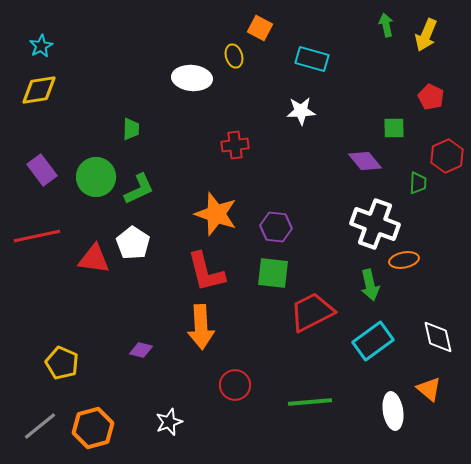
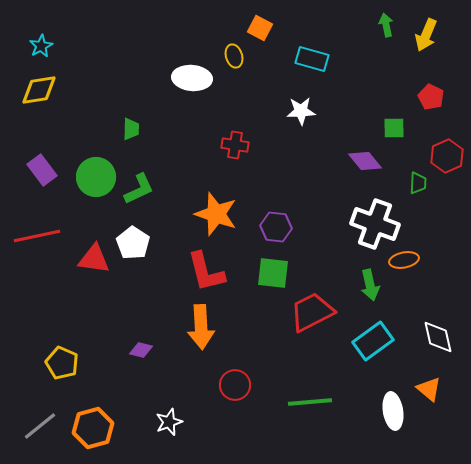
red cross at (235, 145): rotated 16 degrees clockwise
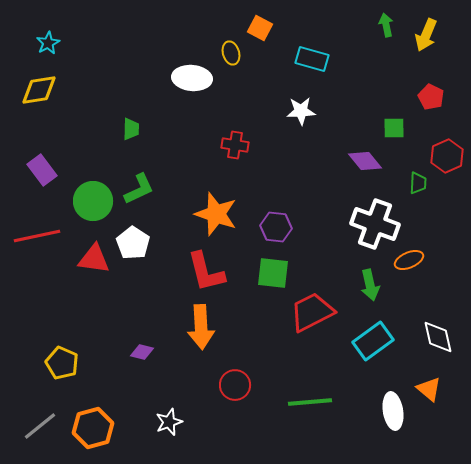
cyan star at (41, 46): moved 7 px right, 3 px up
yellow ellipse at (234, 56): moved 3 px left, 3 px up
green circle at (96, 177): moved 3 px left, 24 px down
orange ellipse at (404, 260): moved 5 px right; rotated 12 degrees counterclockwise
purple diamond at (141, 350): moved 1 px right, 2 px down
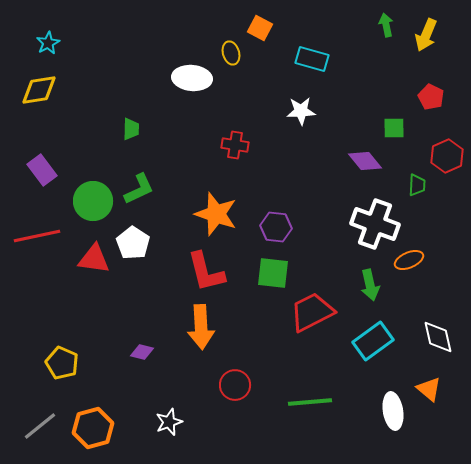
green trapezoid at (418, 183): moved 1 px left, 2 px down
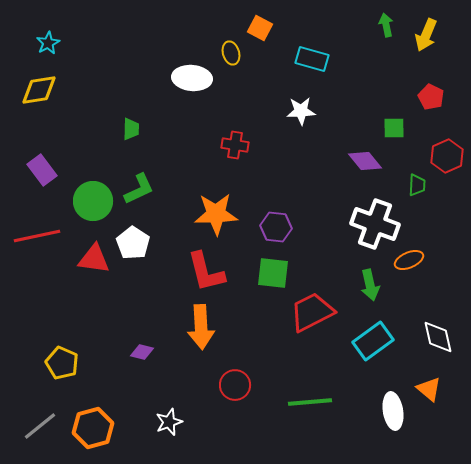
orange star at (216, 214): rotated 21 degrees counterclockwise
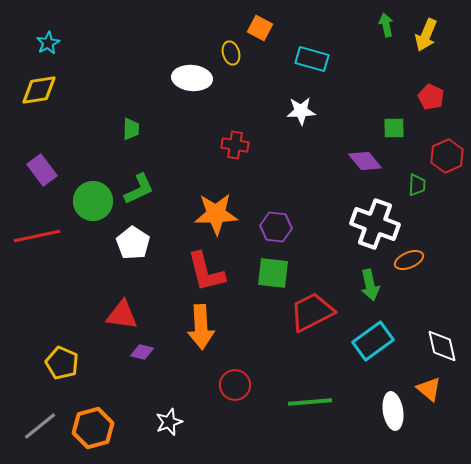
red triangle at (94, 259): moved 28 px right, 56 px down
white diamond at (438, 337): moved 4 px right, 9 px down
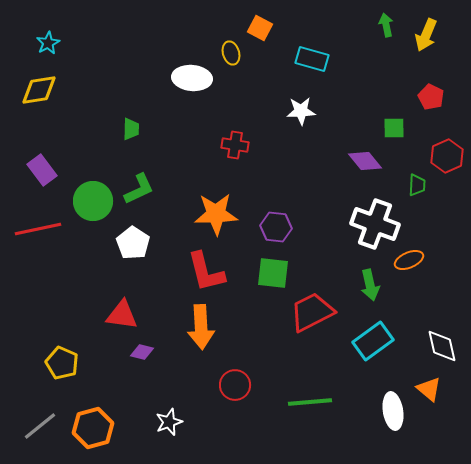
red line at (37, 236): moved 1 px right, 7 px up
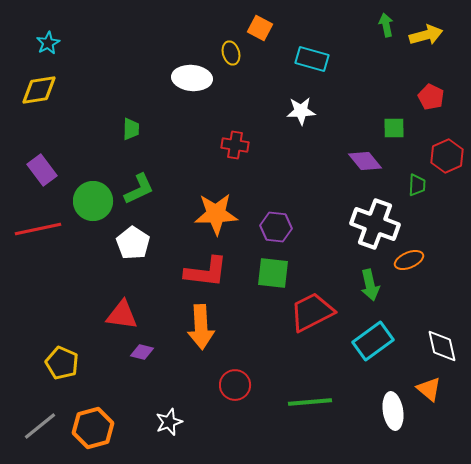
yellow arrow at (426, 35): rotated 128 degrees counterclockwise
red L-shape at (206, 272): rotated 69 degrees counterclockwise
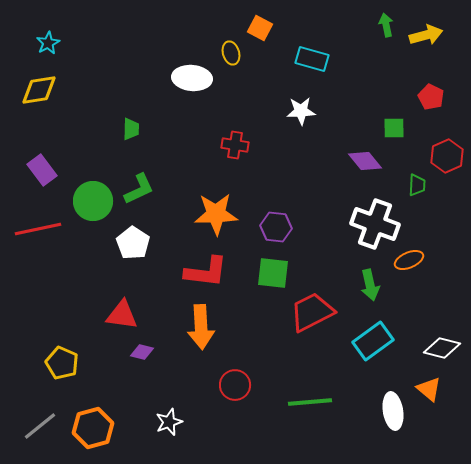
white diamond at (442, 346): moved 2 px down; rotated 63 degrees counterclockwise
